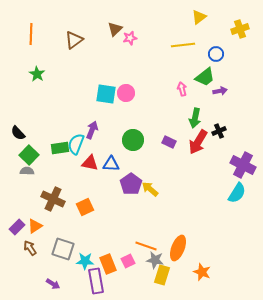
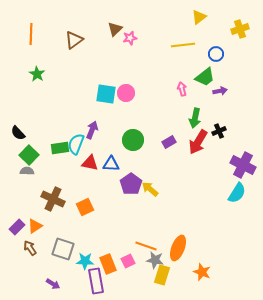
purple rectangle at (169, 142): rotated 56 degrees counterclockwise
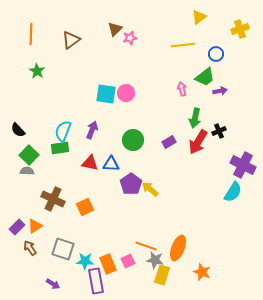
brown triangle at (74, 40): moved 3 px left
green star at (37, 74): moved 3 px up
black semicircle at (18, 133): moved 3 px up
cyan semicircle at (76, 144): moved 13 px left, 13 px up
cyan semicircle at (237, 193): moved 4 px left, 1 px up
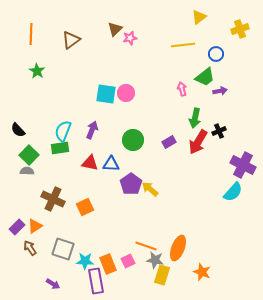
cyan semicircle at (233, 192): rotated 10 degrees clockwise
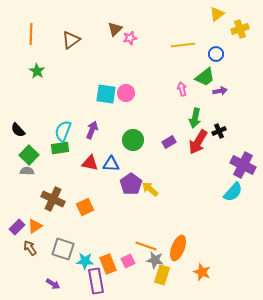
yellow triangle at (199, 17): moved 18 px right, 3 px up
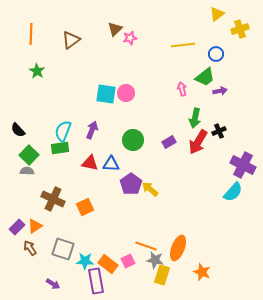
orange rectangle at (108, 264): rotated 30 degrees counterclockwise
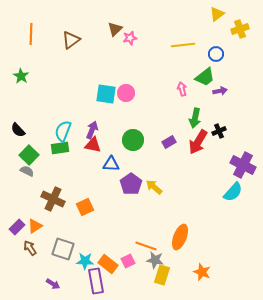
green star at (37, 71): moved 16 px left, 5 px down
red triangle at (90, 163): moved 3 px right, 18 px up
gray semicircle at (27, 171): rotated 24 degrees clockwise
yellow arrow at (150, 189): moved 4 px right, 2 px up
orange ellipse at (178, 248): moved 2 px right, 11 px up
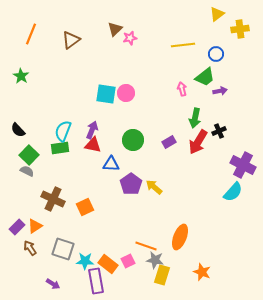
yellow cross at (240, 29): rotated 12 degrees clockwise
orange line at (31, 34): rotated 20 degrees clockwise
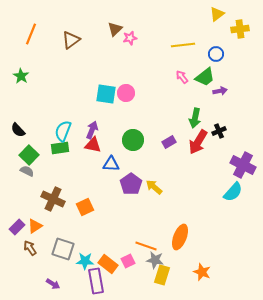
pink arrow at (182, 89): moved 12 px up; rotated 24 degrees counterclockwise
